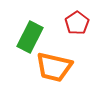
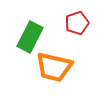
red pentagon: rotated 15 degrees clockwise
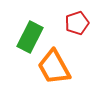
orange trapezoid: rotated 48 degrees clockwise
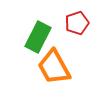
green rectangle: moved 8 px right
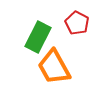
red pentagon: rotated 25 degrees counterclockwise
